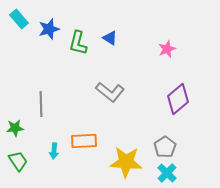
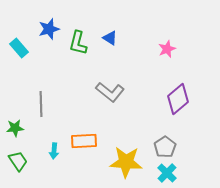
cyan rectangle: moved 29 px down
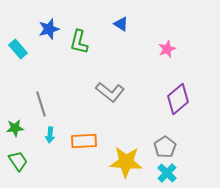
blue triangle: moved 11 px right, 14 px up
green L-shape: moved 1 px right, 1 px up
cyan rectangle: moved 1 px left, 1 px down
gray line: rotated 15 degrees counterclockwise
cyan arrow: moved 4 px left, 16 px up
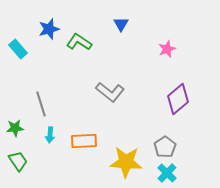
blue triangle: rotated 28 degrees clockwise
green L-shape: rotated 110 degrees clockwise
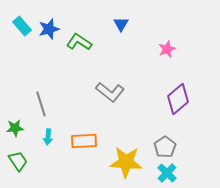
cyan rectangle: moved 4 px right, 23 px up
cyan arrow: moved 2 px left, 2 px down
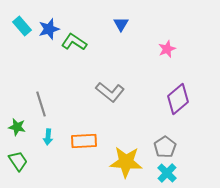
green L-shape: moved 5 px left
green star: moved 2 px right, 1 px up; rotated 18 degrees clockwise
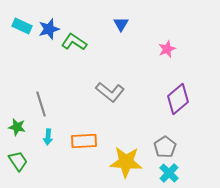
cyan rectangle: rotated 24 degrees counterclockwise
cyan cross: moved 2 px right
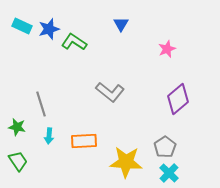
cyan arrow: moved 1 px right, 1 px up
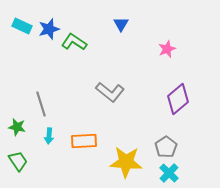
gray pentagon: moved 1 px right
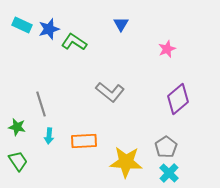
cyan rectangle: moved 1 px up
